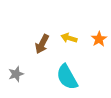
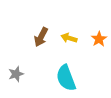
brown arrow: moved 1 px left, 7 px up
cyan semicircle: moved 1 px left, 1 px down; rotated 8 degrees clockwise
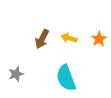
brown arrow: moved 1 px right, 2 px down
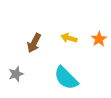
brown arrow: moved 8 px left, 4 px down
cyan semicircle: rotated 24 degrees counterclockwise
